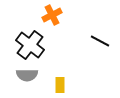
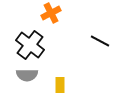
orange cross: moved 1 px left, 2 px up
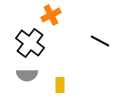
orange cross: moved 2 px down
black cross: moved 2 px up
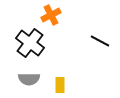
gray semicircle: moved 2 px right, 4 px down
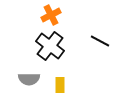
black cross: moved 20 px right, 3 px down
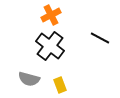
black line: moved 3 px up
gray semicircle: rotated 15 degrees clockwise
yellow rectangle: rotated 21 degrees counterclockwise
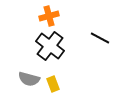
orange cross: moved 2 px left, 1 px down; rotated 12 degrees clockwise
yellow rectangle: moved 7 px left, 1 px up
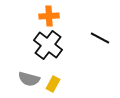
orange cross: rotated 12 degrees clockwise
black cross: moved 2 px left, 1 px up
yellow rectangle: rotated 49 degrees clockwise
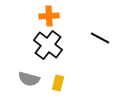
yellow rectangle: moved 5 px right, 1 px up; rotated 14 degrees counterclockwise
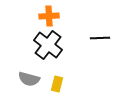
black line: rotated 30 degrees counterclockwise
yellow rectangle: moved 1 px left, 1 px down
